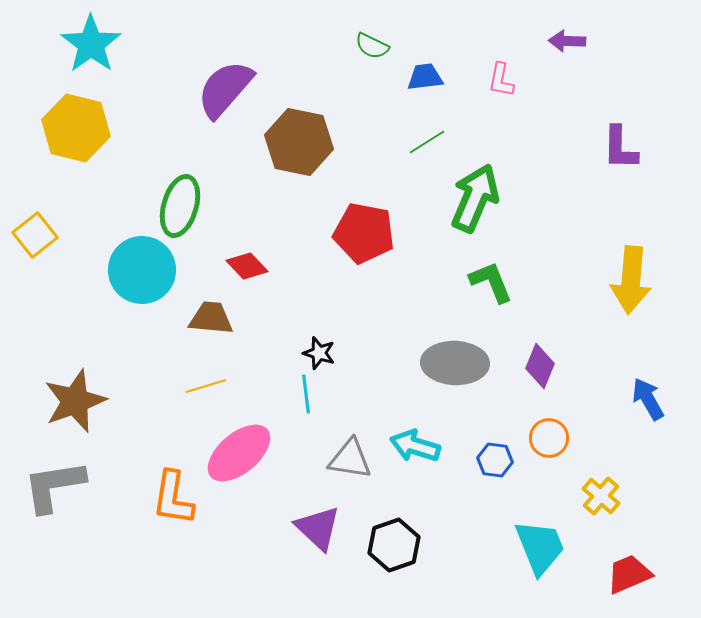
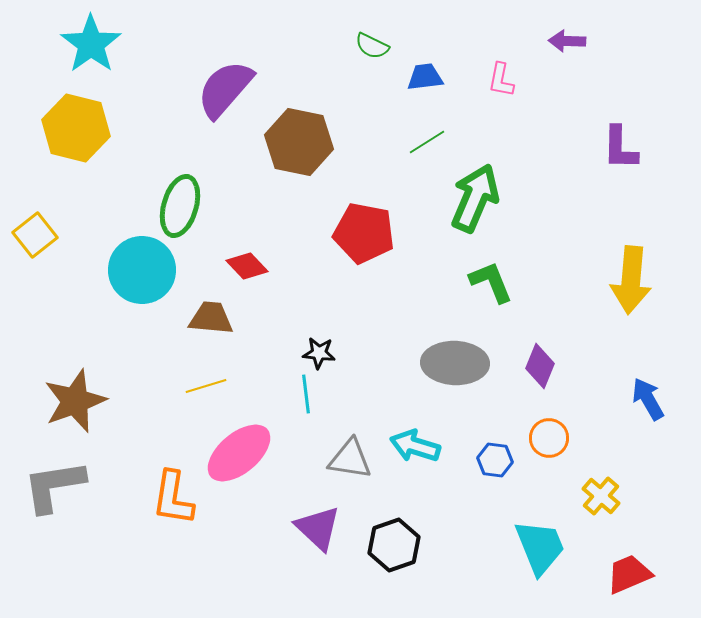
black star: rotated 12 degrees counterclockwise
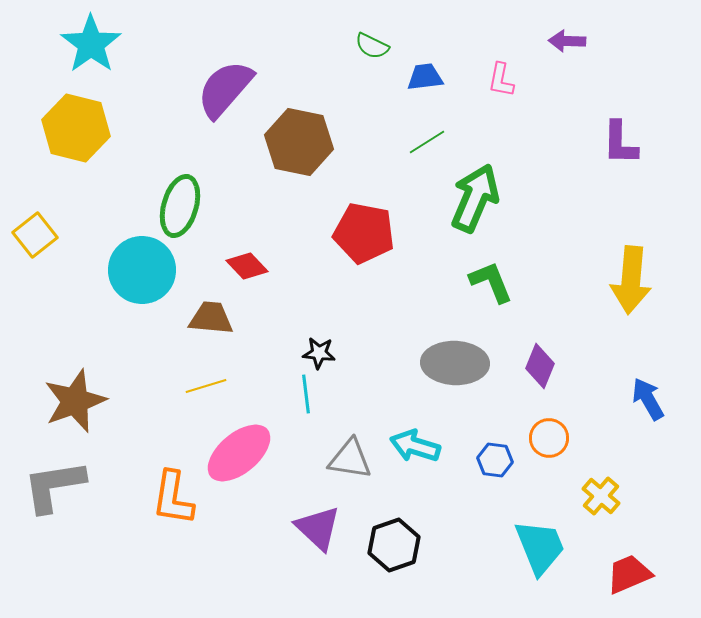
purple L-shape: moved 5 px up
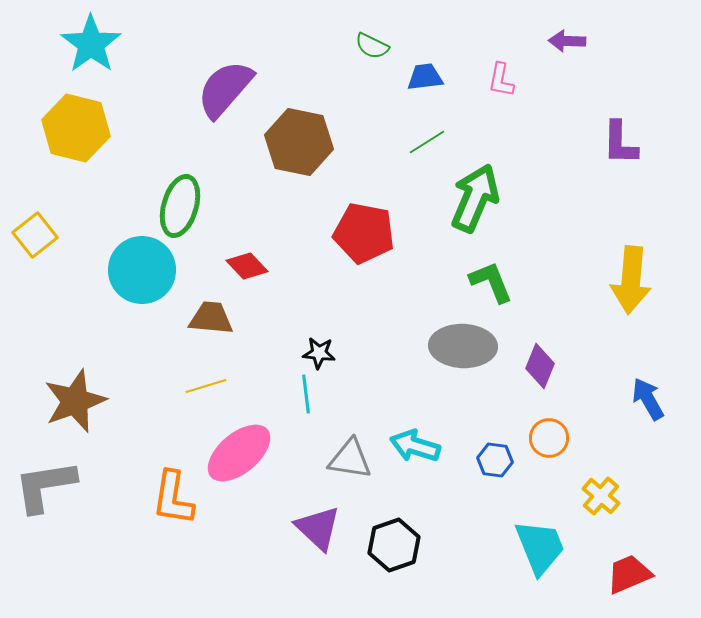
gray ellipse: moved 8 px right, 17 px up
gray L-shape: moved 9 px left
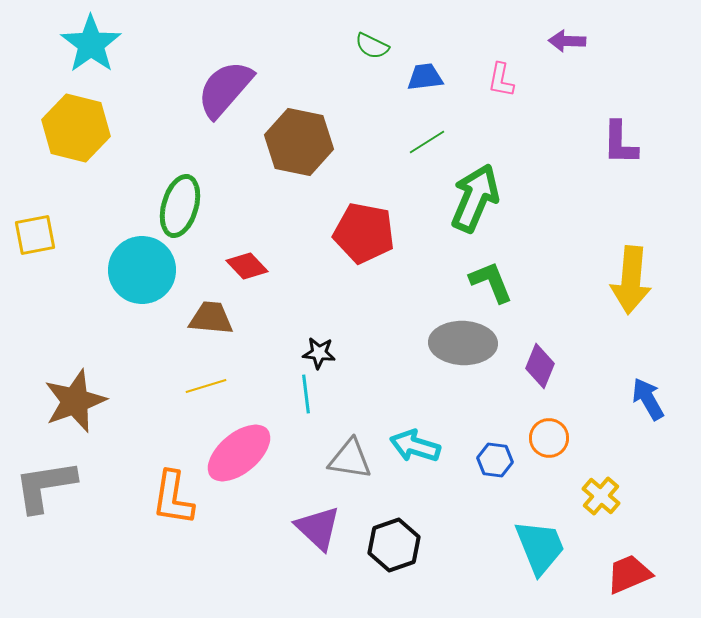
yellow square: rotated 27 degrees clockwise
gray ellipse: moved 3 px up
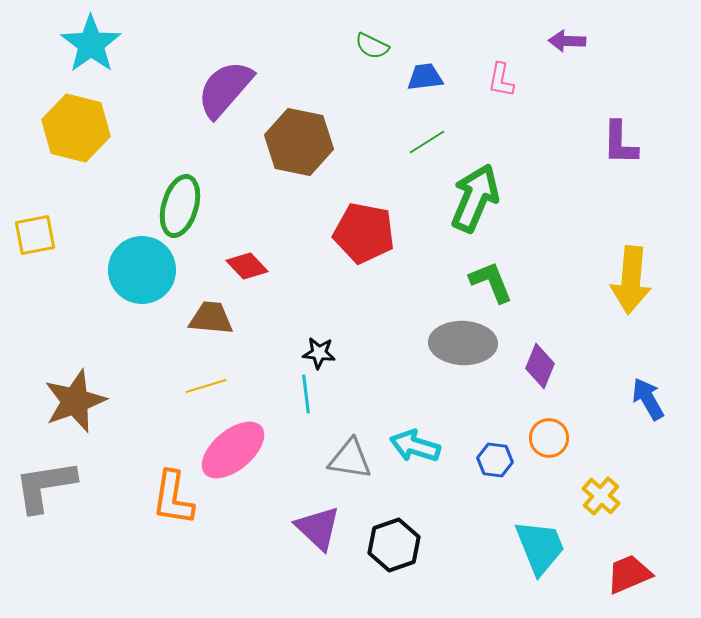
pink ellipse: moved 6 px left, 3 px up
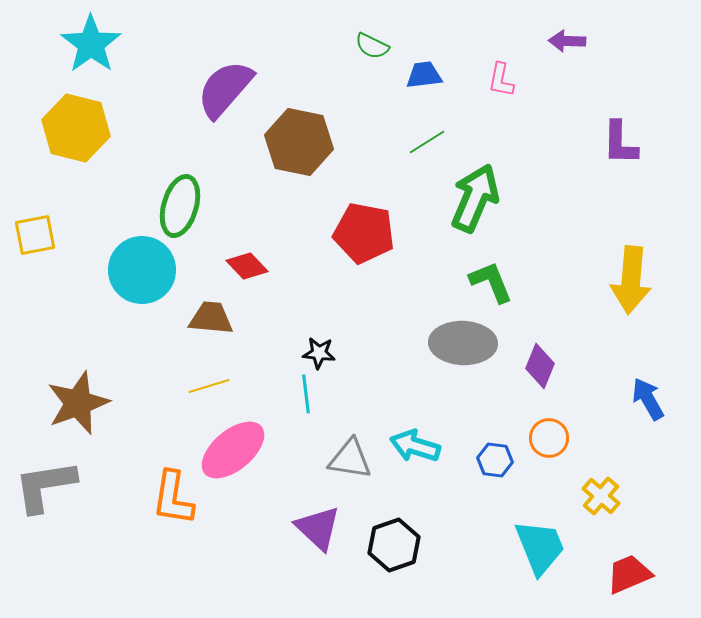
blue trapezoid: moved 1 px left, 2 px up
yellow line: moved 3 px right
brown star: moved 3 px right, 2 px down
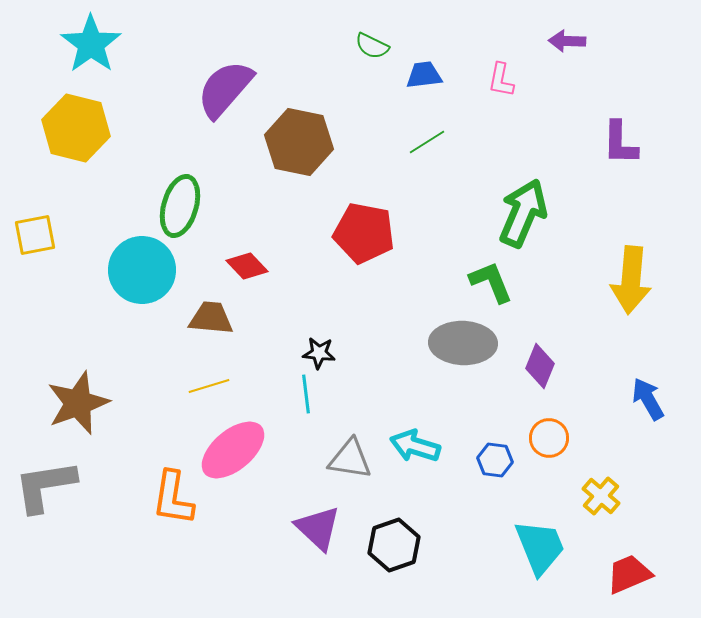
green arrow: moved 48 px right, 15 px down
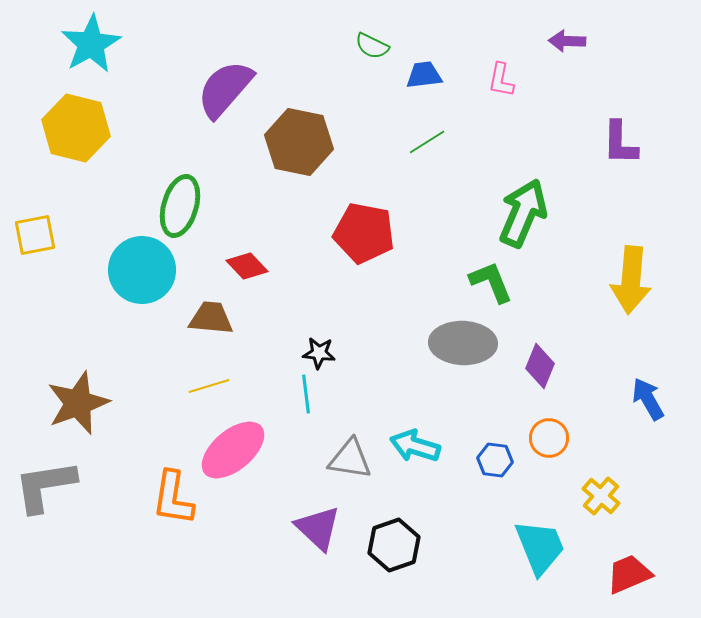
cyan star: rotated 6 degrees clockwise
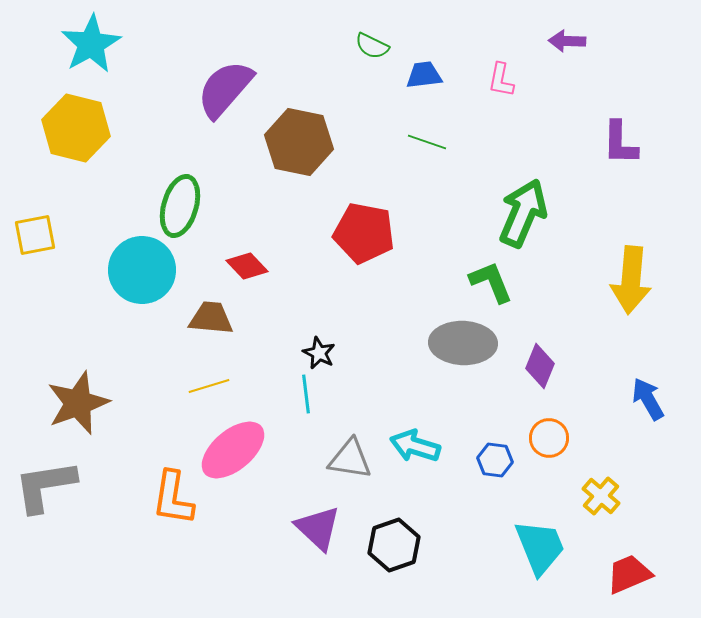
green line: rotated 51 degrees clockwise
black star: rotated 20 degrees clockwise
